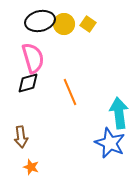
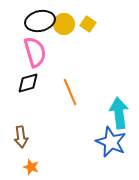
pink semicircle: moved 2 px right, 6 px up
blue star: moved 1 px right, 1 px up
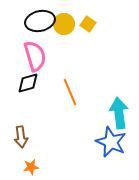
pink semicircle: moved 4 px down
orange star: rotated 28 degrees counterclockwise
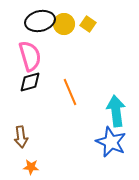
pink semicircle: moved 5 px left
black diamond: moved 2 px right, 1 px up
cyan arrow: moved 3 px left, 2 px up
orange star: rotated 14 degrees clockwise
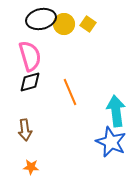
black ellipse: moved 1 px right, 2 px up
brown arrow: moved 4 px right, 7 px up
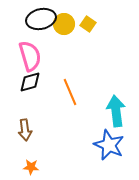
blue star: moved 2 px left, 3 px down
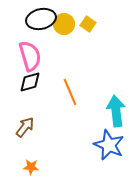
brown arrow: moved 3 px up; rotated 135 degrees counterclockwise
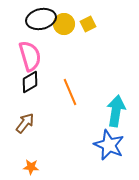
yellow square: rotated 28 degrees clockwise
black diamond: rotated 15 degrees counterclockwise
cyan arrow: rotated 16 degrees clockwise
brown arrow: moved 4 px up
